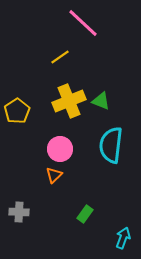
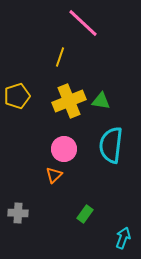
yellow line: rotated 36 degrees counterclockwise
green triangle: rotated 12 degrees counterclockwise
yellow pentagon: moved 15 px up; rotated 15 degrees clockwise
pink circle: moved 4 px right
gray cross: moved 1 px left, 1 px down
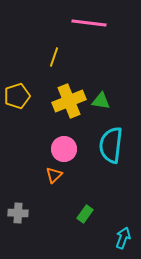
pink line: moved 6 px right; rotated 36 degrees counterclockwise
yellow line: moved 6 px left
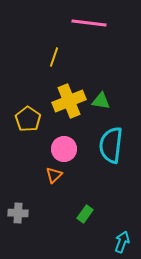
yellow pentagon: moved 11 px right, 23 px down; rotated 20 degrees counterclockwise
cyan arrow: moved 1 px left, 4 px down
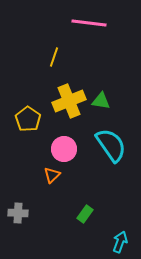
cyan semicircle: rotated 138 degrees clockwise
orange triangle: moved 2 px left
cyan arrow: moved 2 px left
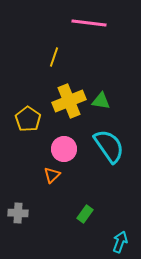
cyan semicircle: moved 2 px left, 1 px down
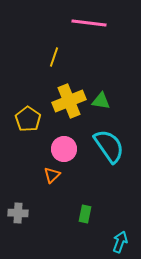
green rectangle: rotated 24 degrees counterclockwise
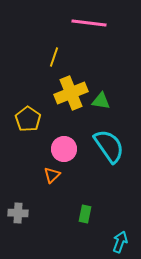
yellow cross: moved 2 px right, 8 px up
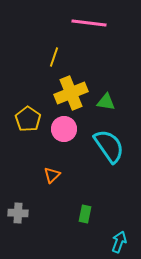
green triangle: moved 5 px right, 1 px down
pink circle: moved 20 px up
cyan arrow: moved 1 px left
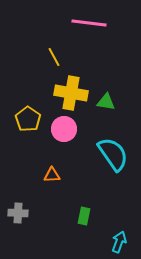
yellow line: rotated 48 degrees counterclockwise
yellow cross: rotated 32 degrees clockwise
cyan semicircle: moved 4 px right, 8 px down
orange triangle: rotated 42 degrees clockwise
green rectangle: moved 1 px left, 2 px down
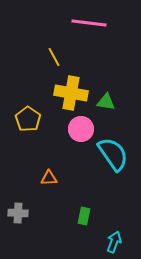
pink circle: moved 17 px right
orange triangle: moved 3 px left, 3 px down
cyan arrow: moved 5 px left
